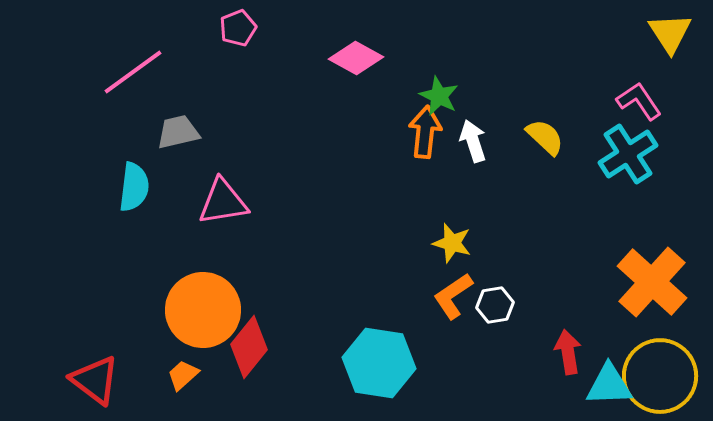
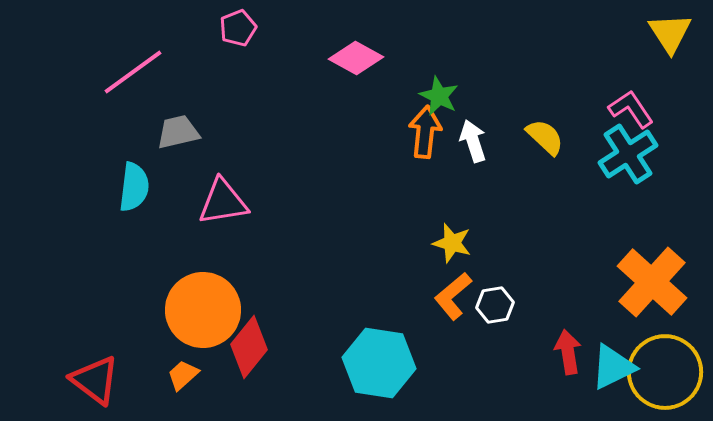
pink L-shape: moved 8 px left, 8 px down
orange L-shape: rotated 6 degrees counterclockwise
yellow circle: moved 5 px right, 4 px up
cyan triangle: moved 4 px right, 18 px up; rotated 24 degrees counterclockwise
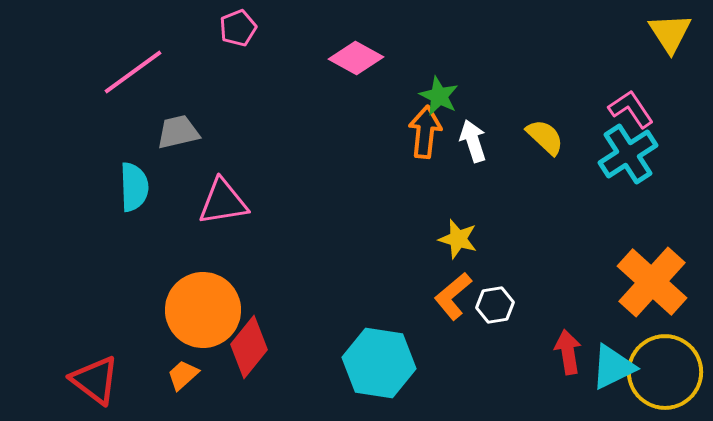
cyan semicircle: rotated 9 degrees counterclockwise
yellow star: moved 6 px right, 4 px up
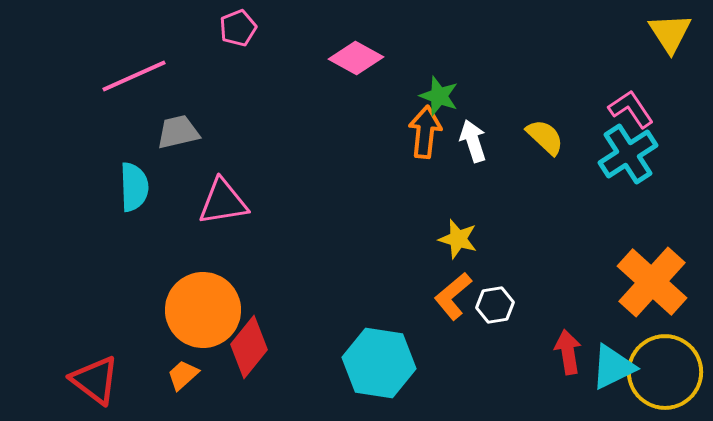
pink line: moved 1 px right, 4 px down; rotated 12 degrees clockwise
green star: rotated 6 degrees counterclockwise
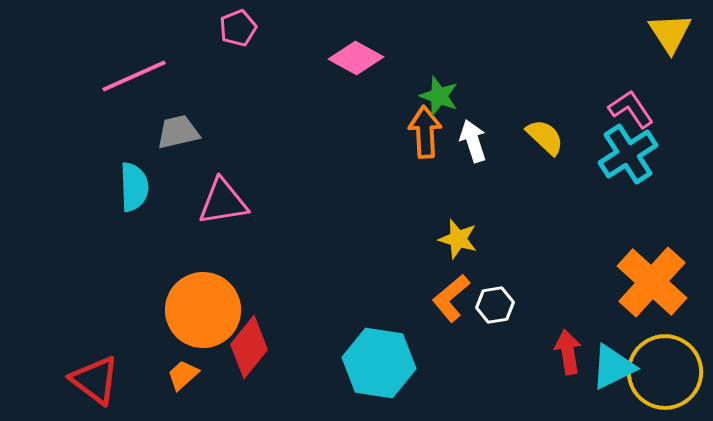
orange arrow: rotated 9 degrees counterclockwise
orange L-shape: moved 2 px left, 2 px down
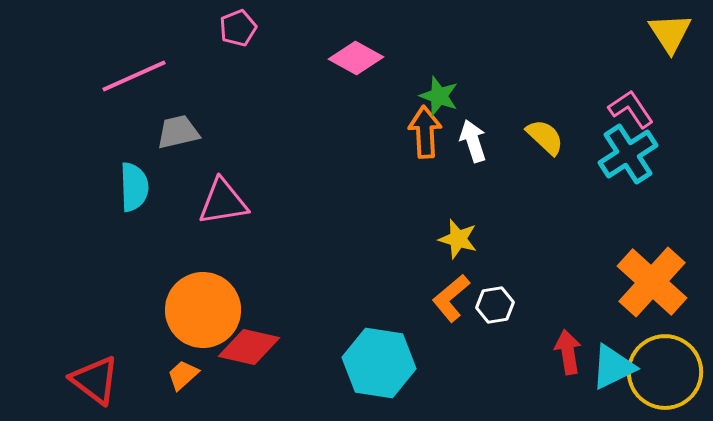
red diamond: rotated 64 degrees clockwise
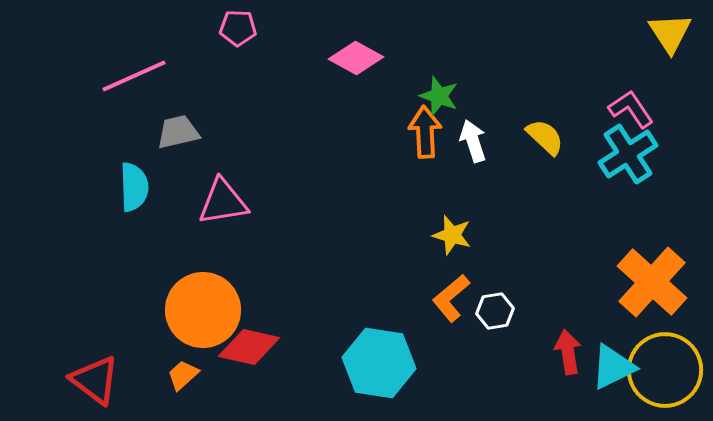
pink pentagon: rotated 24 degrees clockwise
yellow star: moved 6 px left, 4 px up
white hexagon: moved 6 px down
yellow circle: moved 2 px up
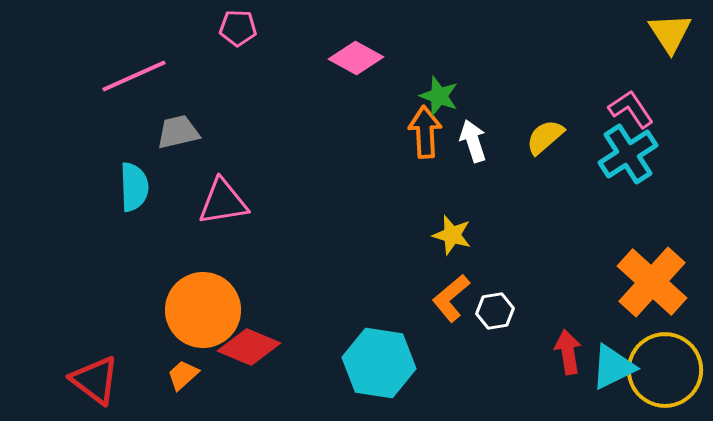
yellow semicircle: rotated 84 degrees counterclockwise
red diamond: rotated 10 degrees clockwise
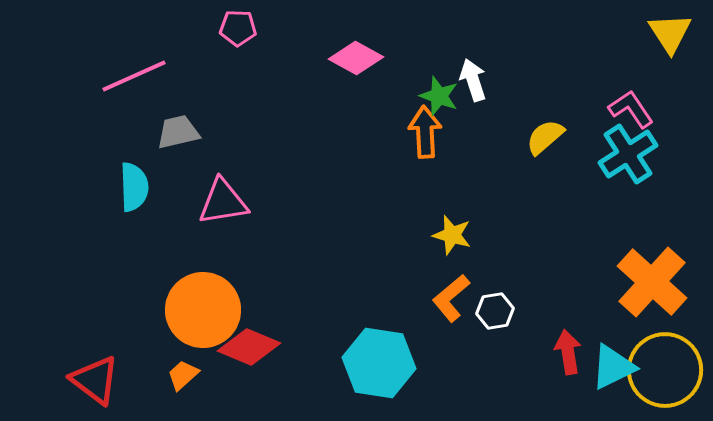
white arrow: moved 61 px up
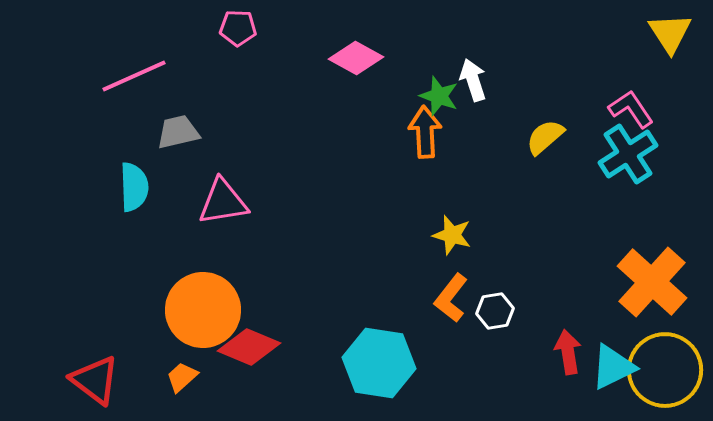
orange L-shape: rotated 12 degrees counterclockwise
orange trapezoid: moved 1 px left, 2 px down
